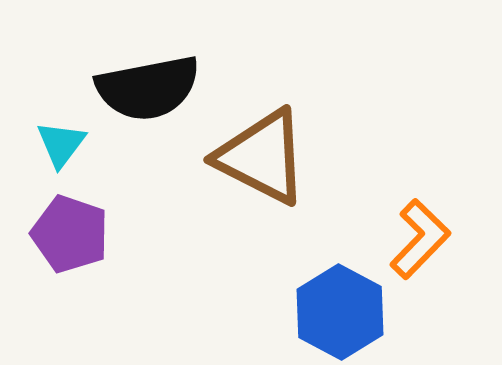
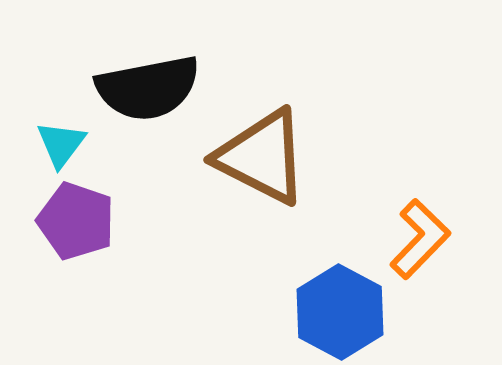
purple pentagon: moved 6 px right, 13 px up
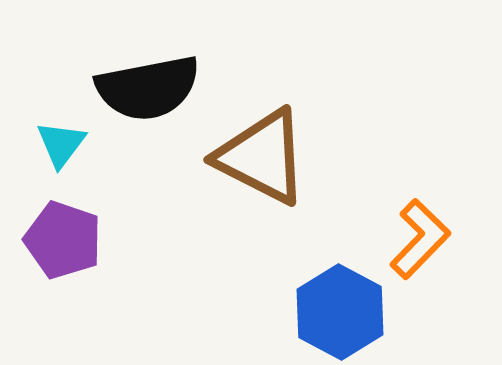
purple pentagon: moved 13 px left, 19 px down
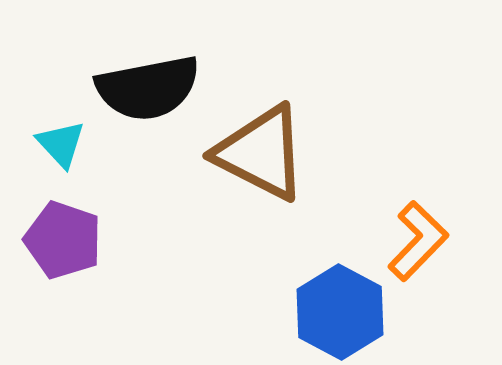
cyan triangle: rotated 20 degrees counterclockwise
brown triangle: moved 1 px left, 4 px up
orange L-shape: moved 2 px left, 2 px down
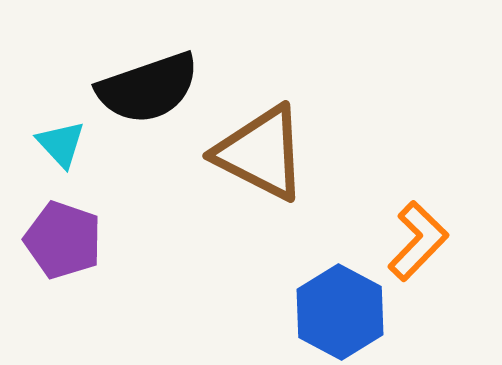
black semicircle: rotated 8 degrees counterclockwise
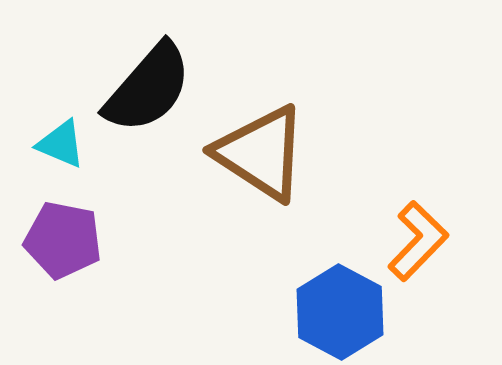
black semicircle: rotated 30 degrees counterclockwise
cyan triangle: rotated 24 degrees counterclockwise
brown triangle: rotated 6 degrees clockwise
purple pentagon: rotated 8 degrees counterclockwise
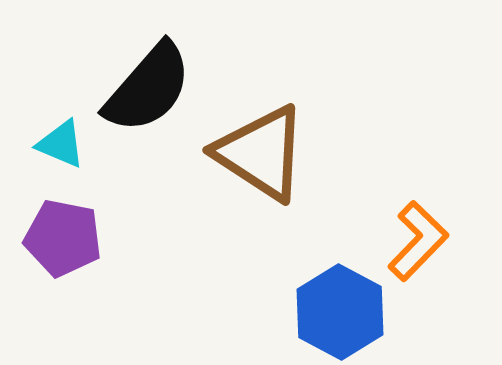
purple pentagon: moved 2 px up
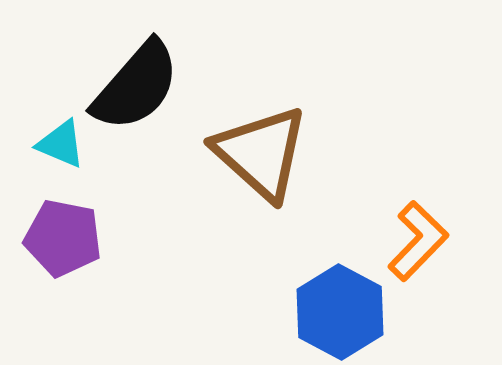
black semicircle: moved 12 px left, 2 px up
brown triangle: rotated 9 degrees clockwise
